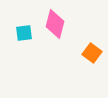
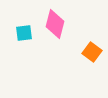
orange square: moved 1 px up
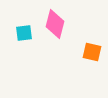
orange square: rotated 24 degrees counterclockwise
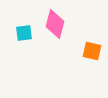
orange square: moved 1 px up
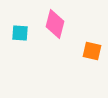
cyan square: moved 4 px left; rotated 12 degrees clockwise
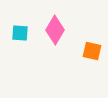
pink diamond: moved 6 px down; rotated 16 degrees clockwise
